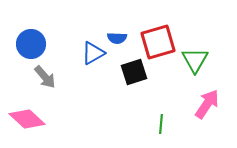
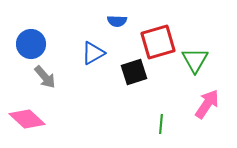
blue semicircle: moved 17 px up
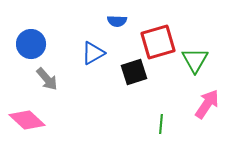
gray arrow: moved 2 px right, 2 px down
pink diamond: moved 1 px down
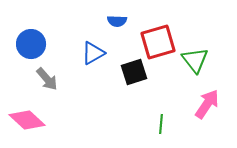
green triangle: rotated 8 degrees counterclockwise
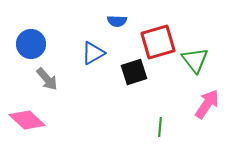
green line: moved 1 px left, 3 px down
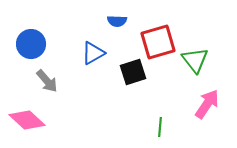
black square: moved 1 px left
gray arrow: moved 2 px down
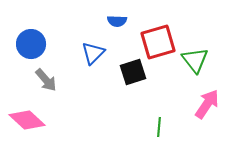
blue triangle: rotated 15 degrees counterclockwise
gray arrow: moved 1 px left, 1 px up
green line: moved 1 px left
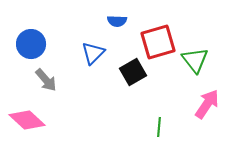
black square: rotated 12 degrees counterclockwise
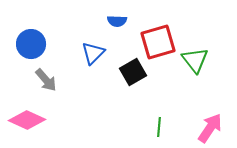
pink arrow: moved 3 px right, 24 px down
pink diamond: rotated 18 degrees counterclockwise
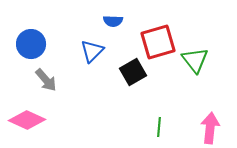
blue semicircle: moved 4 px left
blue triangle: moved 1 px left, 2 px up
pink arrow: rotated 28 degrees counterclockwise
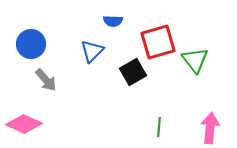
pink diamond: moved 3 px left, 4 px down
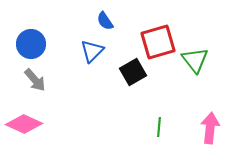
blue semicircle: moved 8 px left; rotated 54 degrees clockwise
gray arrow: moved 11 px left
